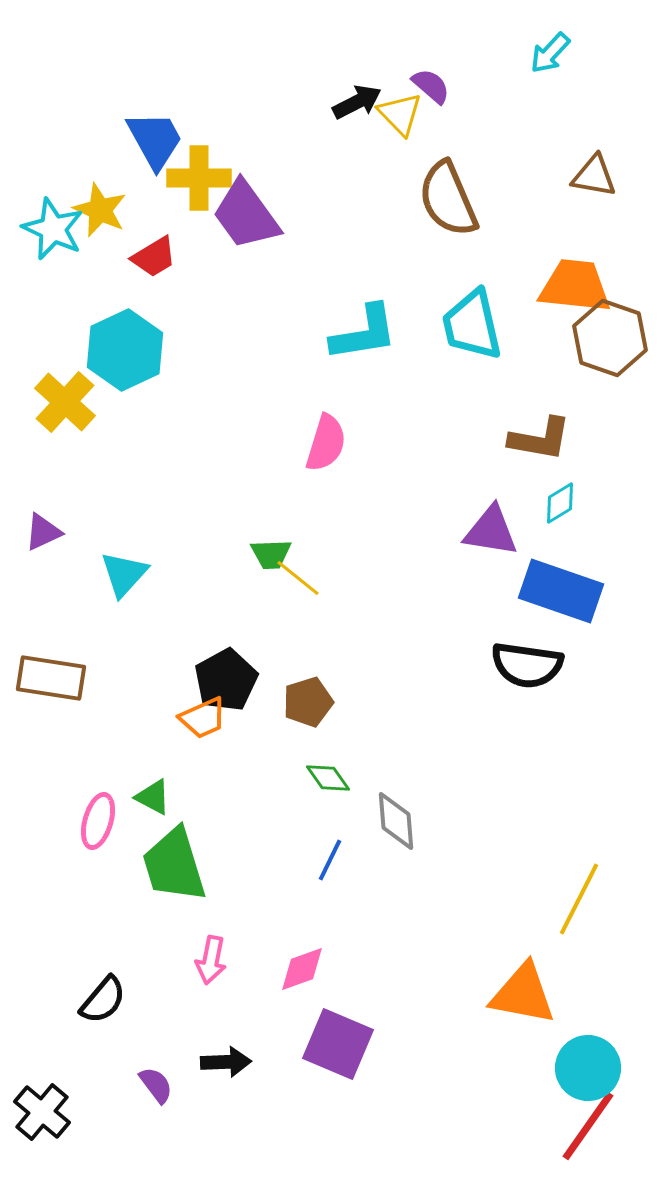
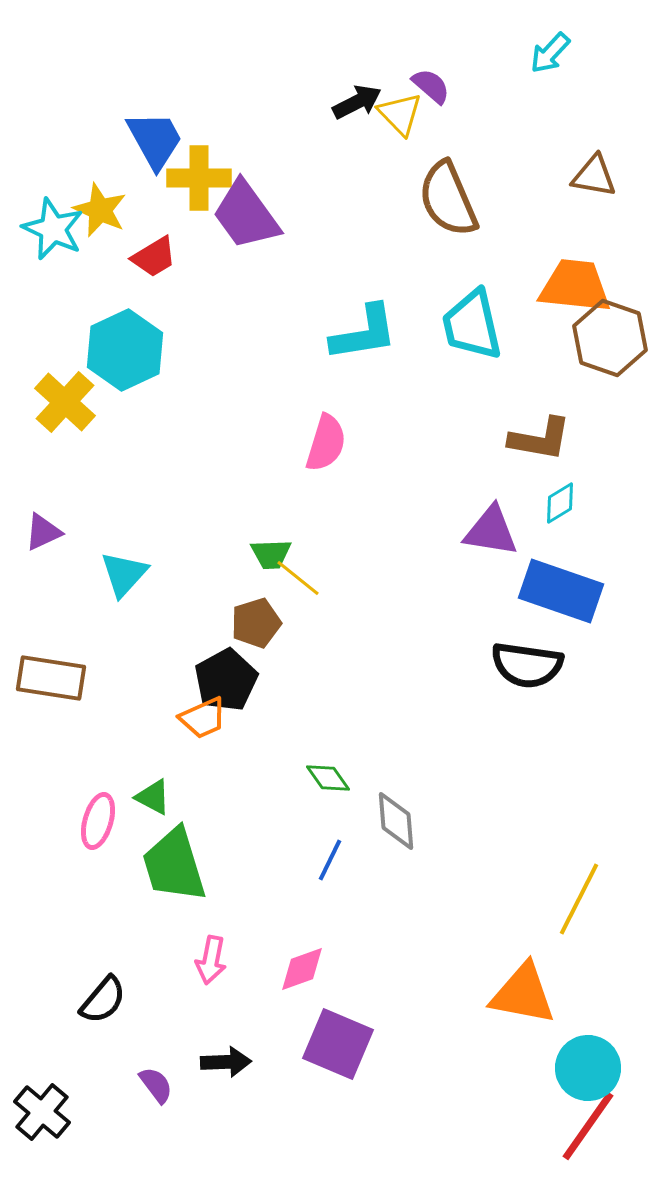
brown pentagon at (308, 702): moved 52 px left, 79 px up
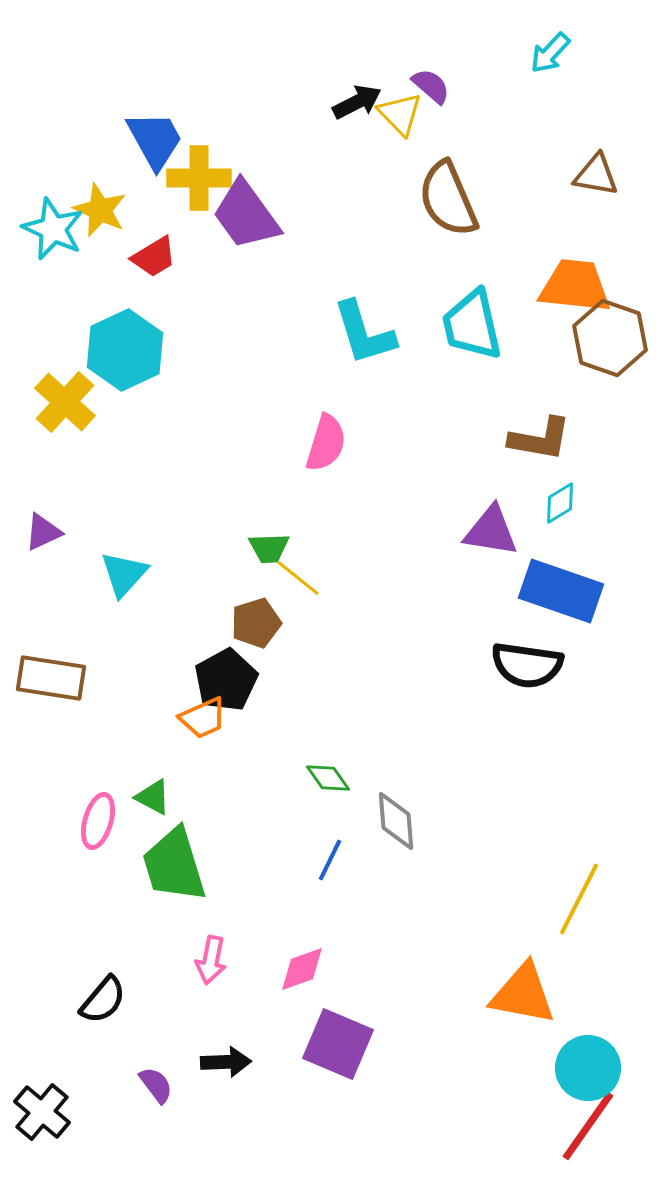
brown triangle at (594, 176): moved 2 px right, 1 px up
cyan L-shape at (364, 333): rotated 82 degrees clockwise
green trapezoid at (271, 554): moved 2 px left, 6 px up
